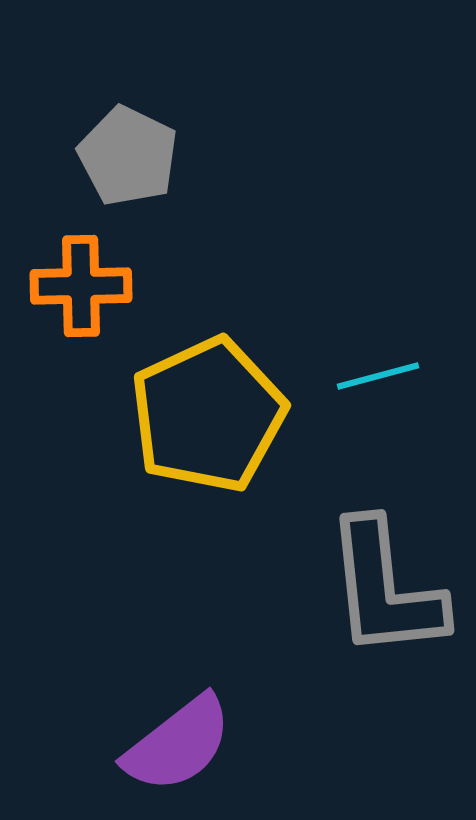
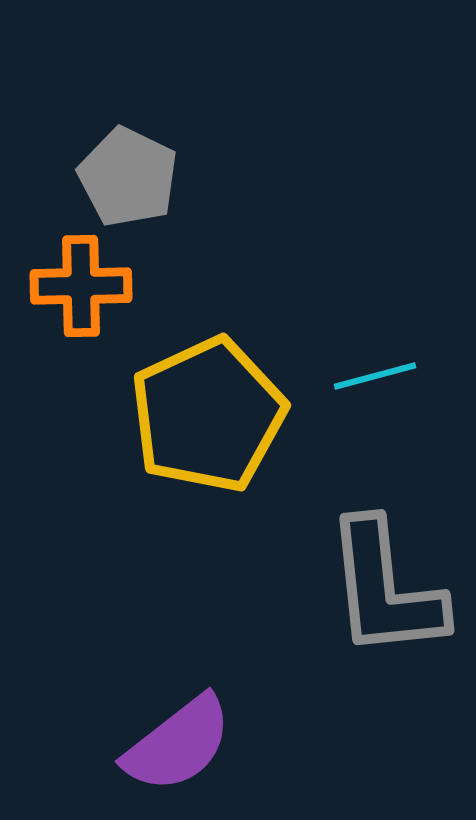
gray pentagon: moved 21 px down
cyan line: moved 3 px left
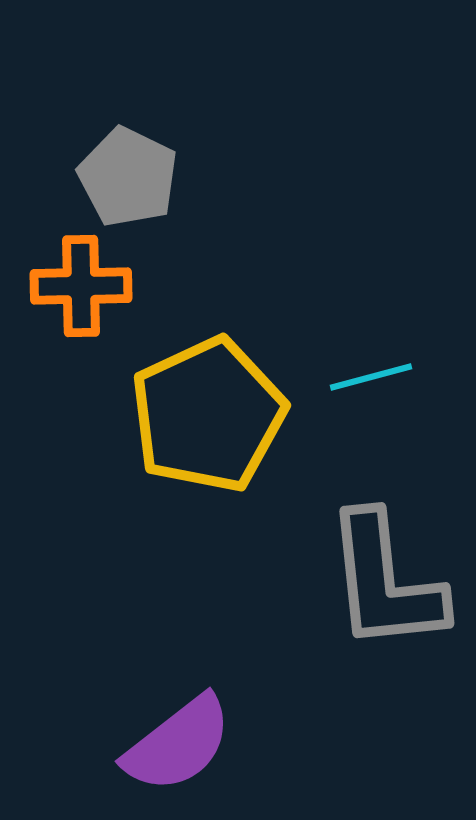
cyan line: moved 4 px left, 1 px down
gray L-shape: moved 7 px up
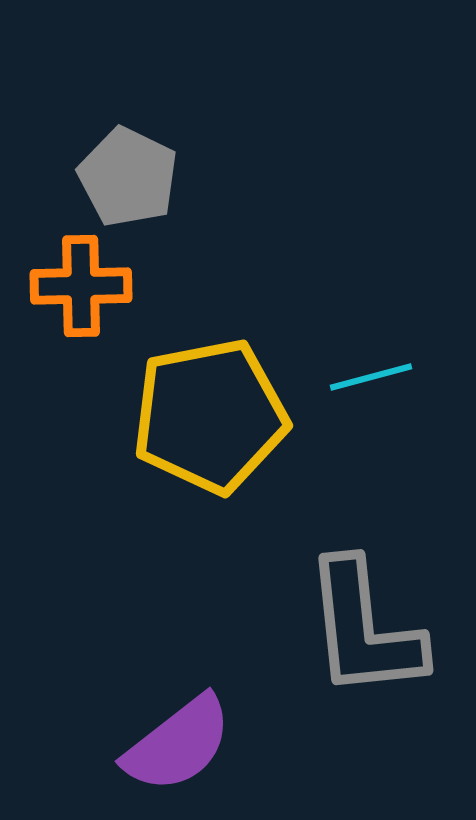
yellow pentagon: moved 2 px right, 1 px down; rotated 14 degrees clockwise
gray L-shape: moved 21 px left, 47 px down
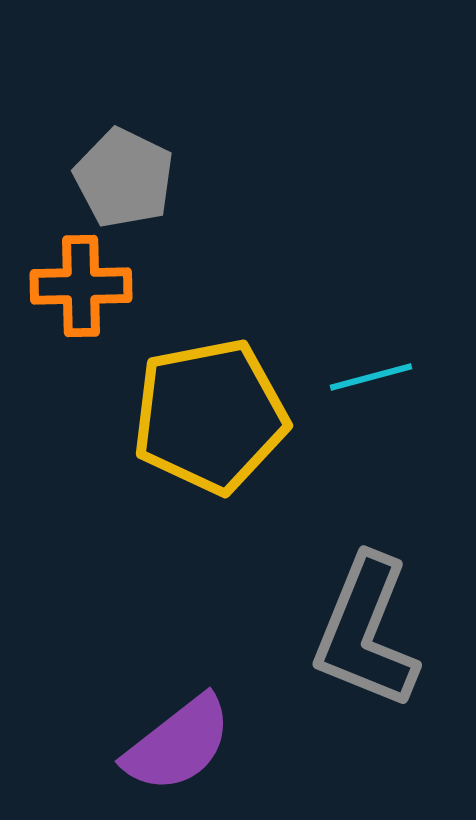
gray pentagon: moved 4 px left, 1 px down
gray L-shape: moved 2 px right, 3 px down; rotated 28 degrees clockwise
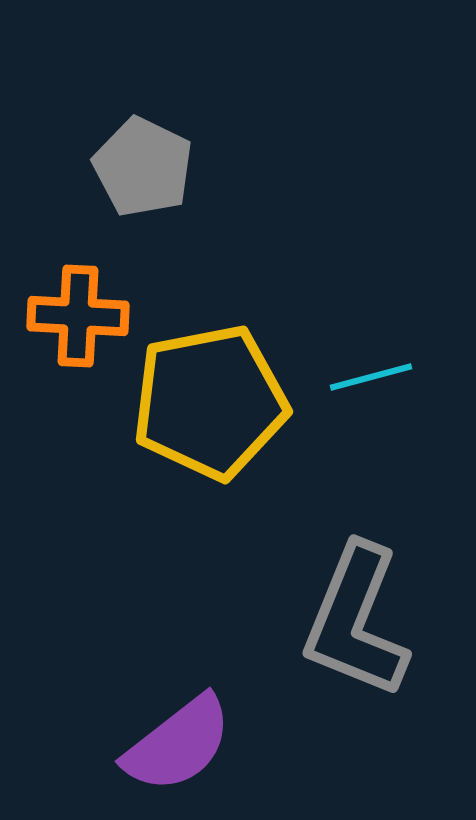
gray pentagon: moved 19 px right, 11 px up
orange cross: moved 3 px left, 30 px down; rotated 4 degrees clockwise
yellow pentagon: moved 14 px up
gray L-shape: moved 10 px left, 11 px up
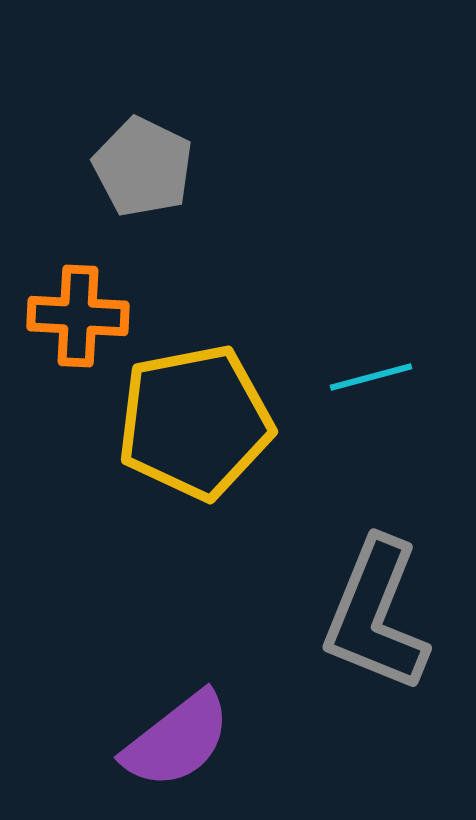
yellow pentagon: moved 15 px left, 20 px down
gray L-shape: moved 20 px right, 6 px up
purple semicircle: moved 1 px left, 4 px up
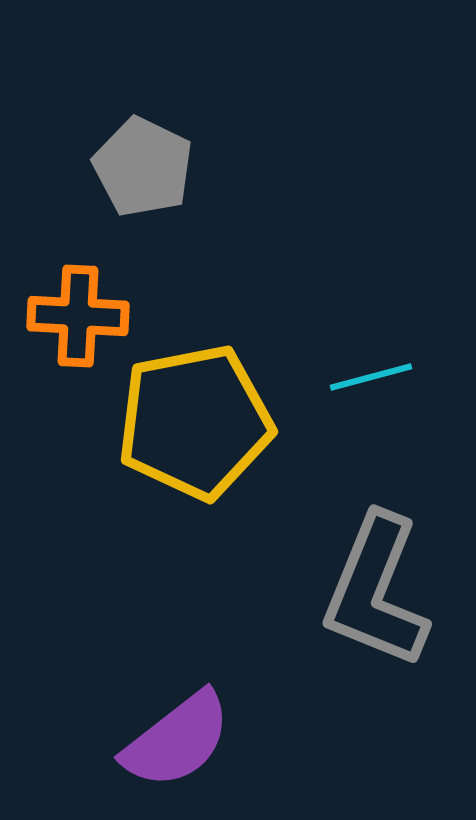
gray L-shape: moved 24 px up
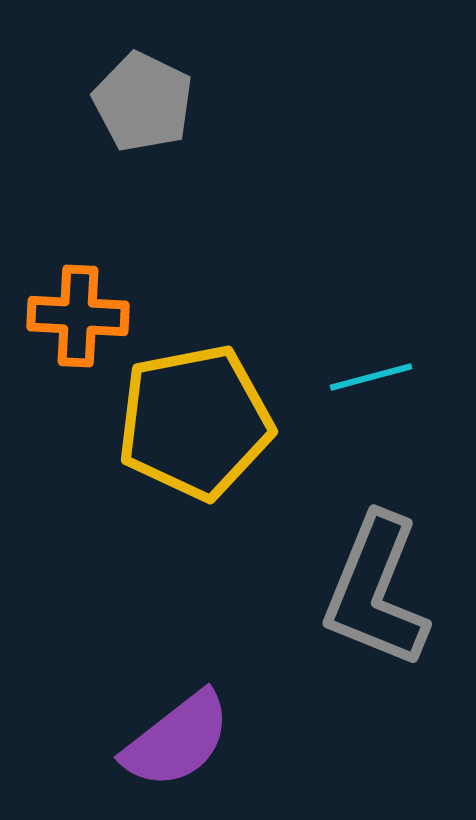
gray pentagon: moved 65 px up
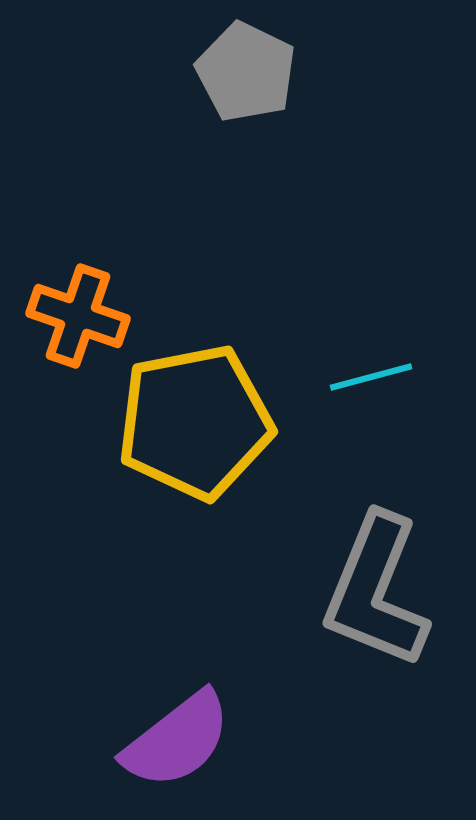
gray pentagon: moved 103 px right, 30 px up
orange cross: rotated 16 degrees clockwise
